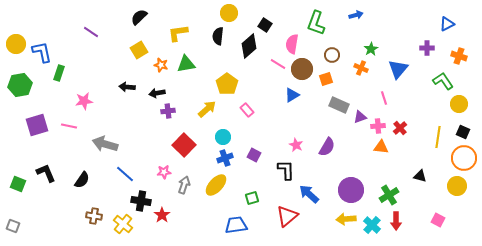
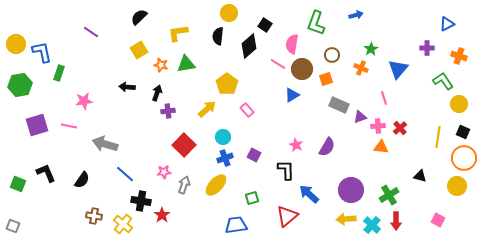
black arrow at (157, 93): rotated 119 degrees clockwise
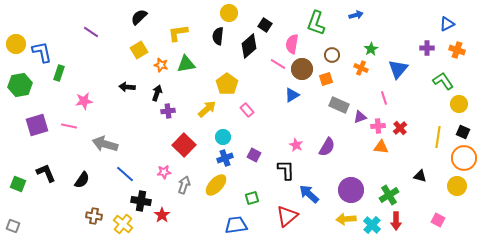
orange cross at (459, 56): moved 2 px left, 6 px up
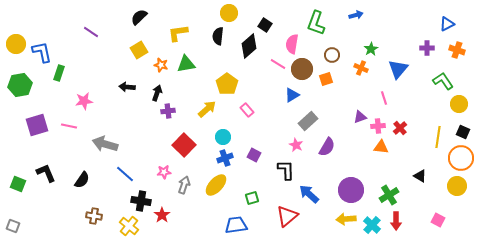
gray rectangle at (339, 105): moved 31 px left, 16 px down; rotated 66 degrees counterclockwise
orange circle at (464, 158): moved 3 px left
black triangle at (420, 176): rotated 16 degrees clockwise
yellow cross at (123, 224): moved 6 px right, 2 px down
